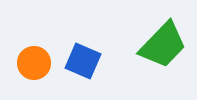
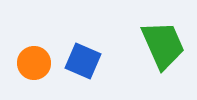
green trapezoid: rotated 68 degrees counterclockwise
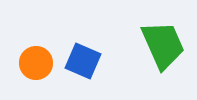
orange circle: moved 2 px right
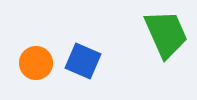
green trapezoid: moved 3 px right, 11 px up
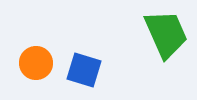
blue square: moved 1 px right, 9 px down; rotated 6 degrees counterclockwise
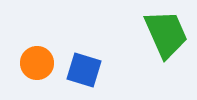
orange circle: moved 1 px right
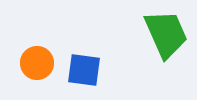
blue square: rotated 9 degrees counterclockwise
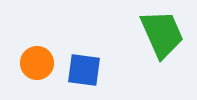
green trapezoid: moved 4 px left
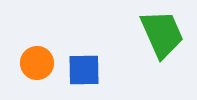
blue square: rotated 9 degrees counterclockwise
